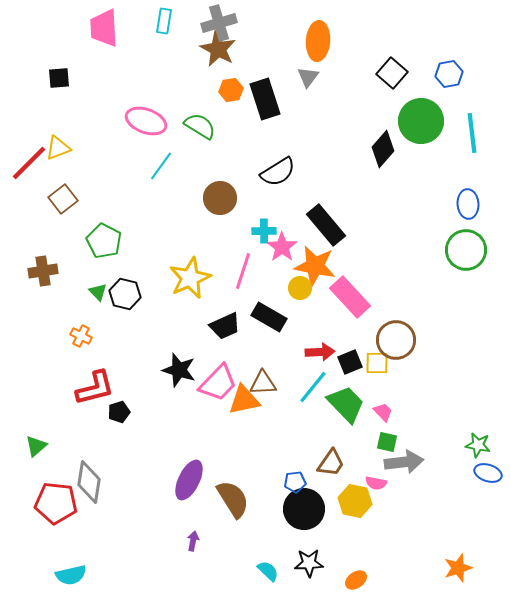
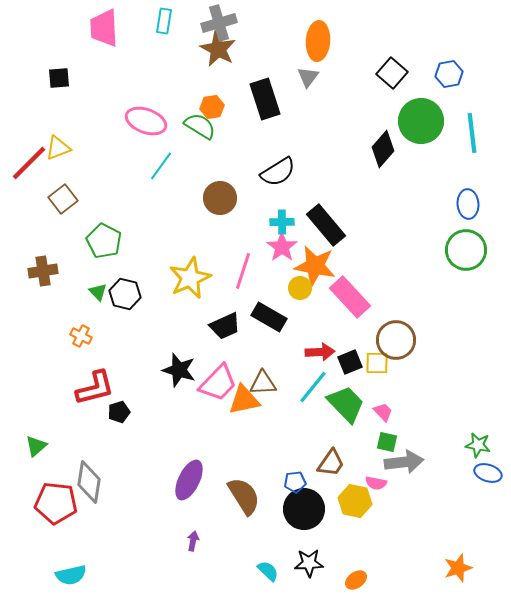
orange hexagon at (231, 90): moved 19 px left, 17 px down
cyan cross at (264, 231): moved 18 px right, 9 px up
brown semicircle at (233, 499): moved 11 px right, 3 px up
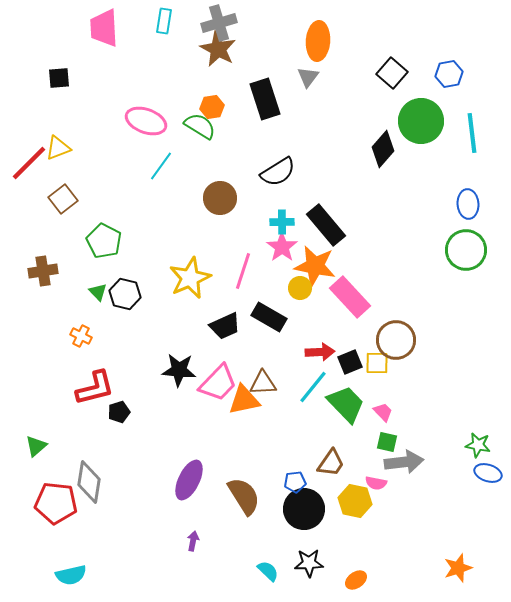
black star at (179, 370): rotated 12 degrees counterclockwise
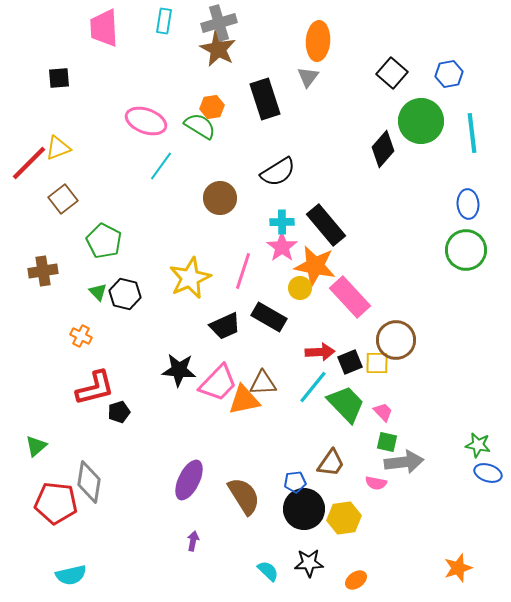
yellow hexagon at (355, 501): moved 11 px left, 17 px down; rotated 20 degrees counterclockwise
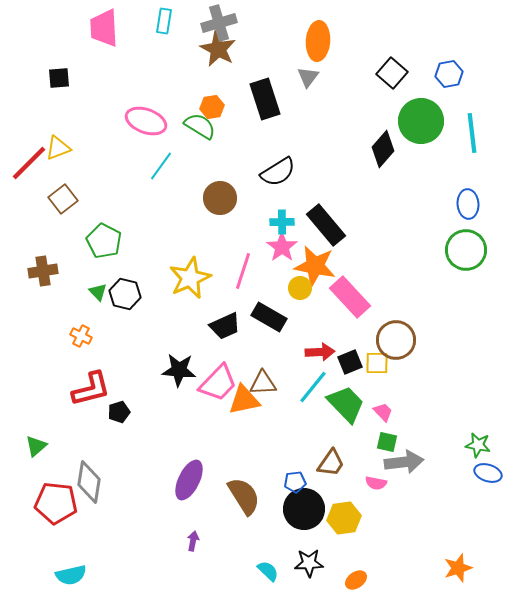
red L-shape at (95, 388): moved 4 px left, 1 px down
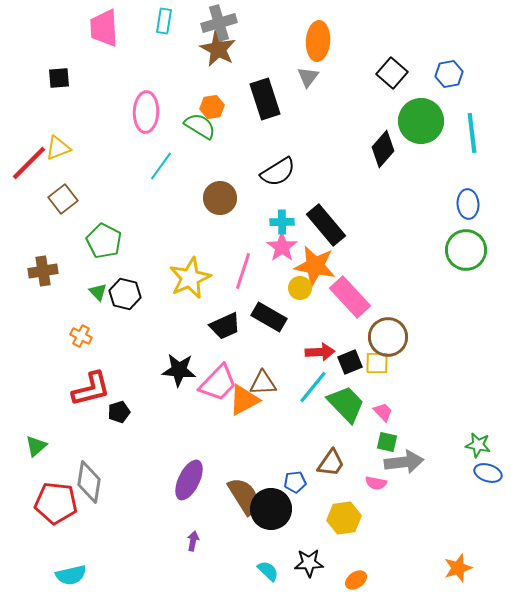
pink ellipse at (146, 121): moved 9 px up; rotated 72 degrees clockwise
brown circle at (396, 340): moved 8 px left, 3 px up
orange triangle at (244, 400): rotated 16 degrees counterclockwise
black circle at (304, 509): moved 33 px left
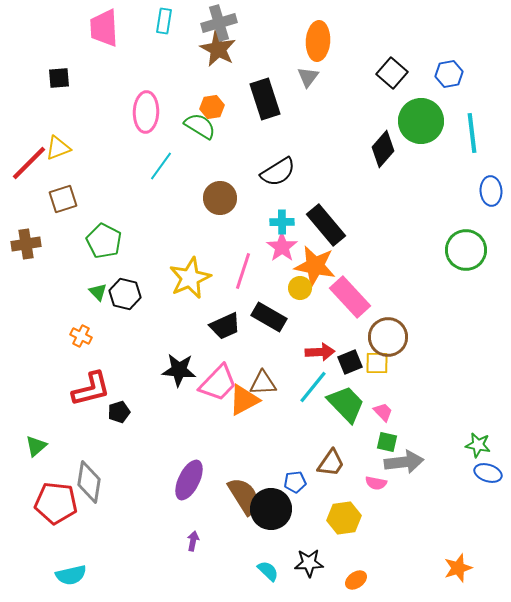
brown square at (63, 199): rotated 20 degrees clockwise
blue ellipse at (468, 204): moved 23 px right, 13 px up
brown cross at (43, 271): moved 17 px left, 27 px up
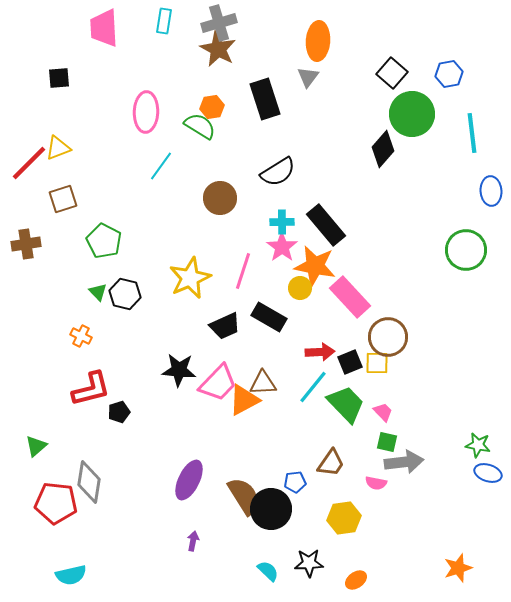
green circle at (421, 121): moved 9 px left, 7 px up
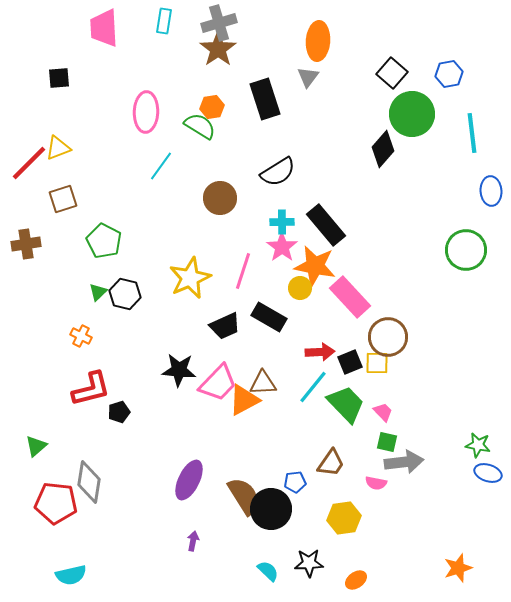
brown star at (218, 49): rotated 9 degrees clockwise
green triangle at (98, 292): rotated 30 degrees clockwise
